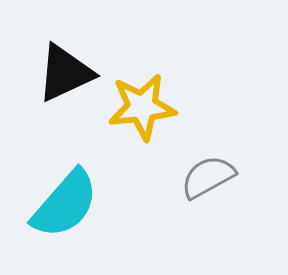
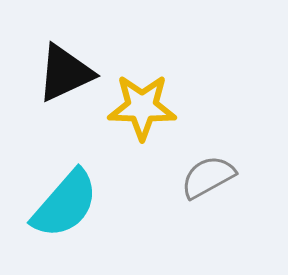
yellow star: rotated 8 degrees clockwise
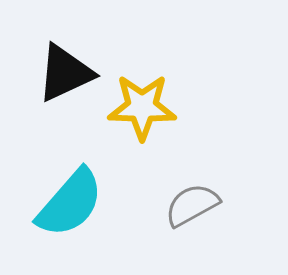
gray semicircle: moved 16 px left, 28 px down
cyan semicircle: moved 5 px right, 1 px up
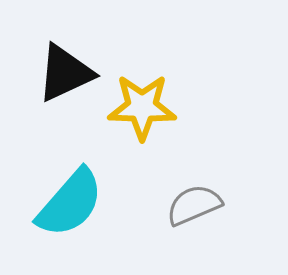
gray semicircle: moved 2 px right; rotated 6 degrees clockwise
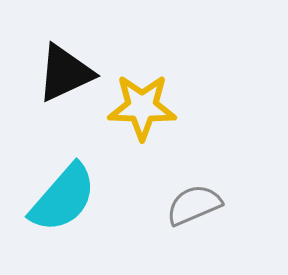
cyan semicircle: moved 7 px left, 5 px up
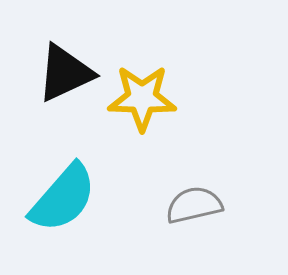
yellow star: moved 9 px up
gray semicircle: rotated 10 degrees clockwise
